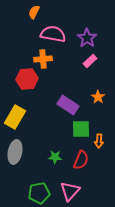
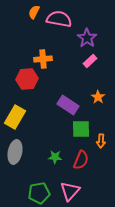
pink semicircle: moved 6 px right, 15 px up
orange arrow: moved 2 px right
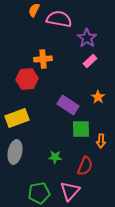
orange semicircle: moved 2 px up
yellow rectangle: moved 2 px right, 1 px down; rotated 40 degrees clockwise
red semicircle: moved 4 px right, 6 px down
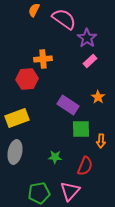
pink semicircle: moved 5 px right; rotated 25 degrees clockwise
